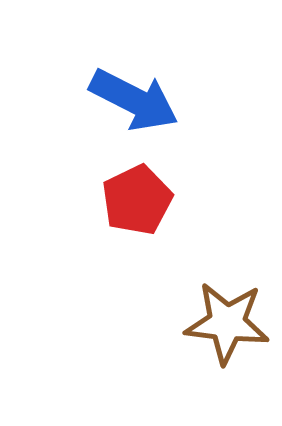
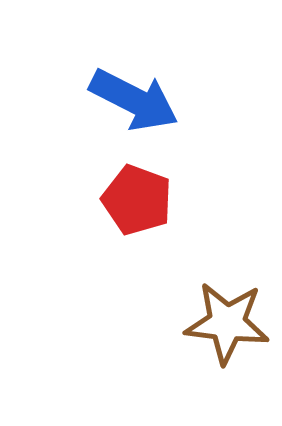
red pentagon: rotated 26 degrees counterclockwise
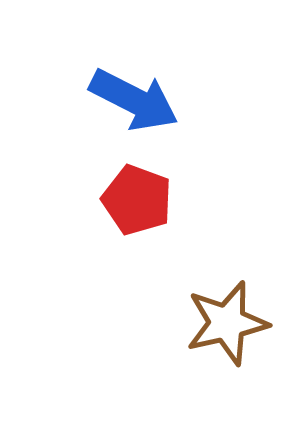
brown star: rotated 20 degrees counterclockwise
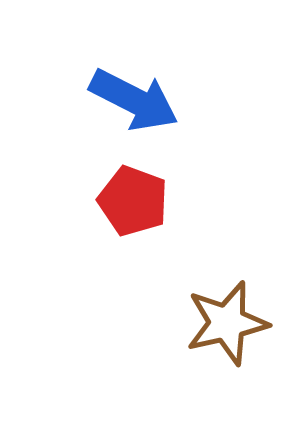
red pentagon: moved 4 px left, 1 px down
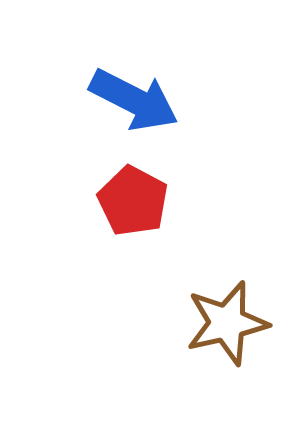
red pentagon: rotated 8 degrees clockwise
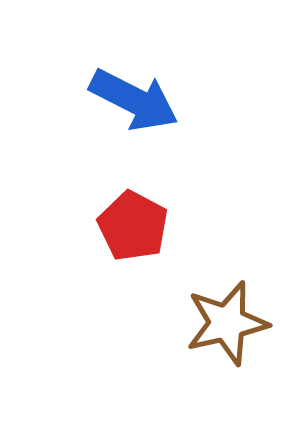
red pentagon: moved 25 px down
